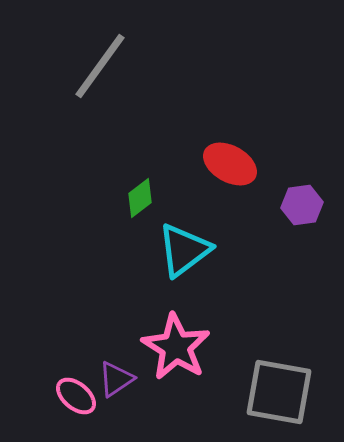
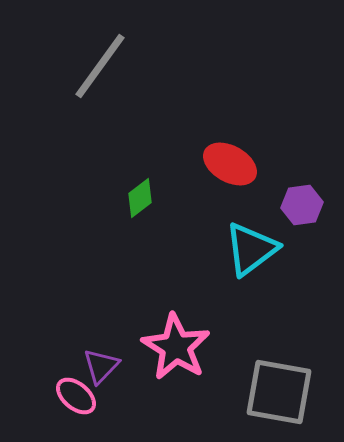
cyan triangle: moved 67 px right, 1 px up
purple triangle: moved 15 px left, 13 px up; rotated 12 degrees counterclockwise
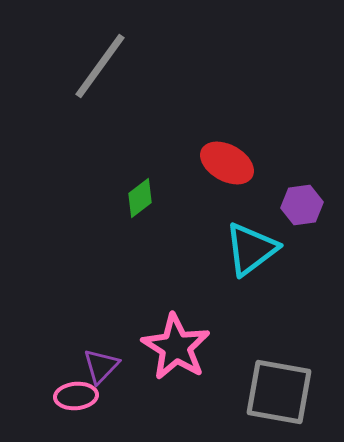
red ellipse: moved 3 px left, 1 px up
pink ellipse: rotated 45 degrees counterclockwise
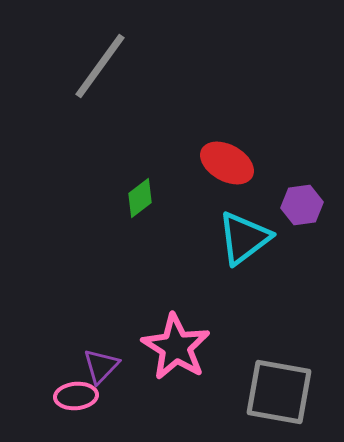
cyan triangle: moved 7 px left, 11 px up
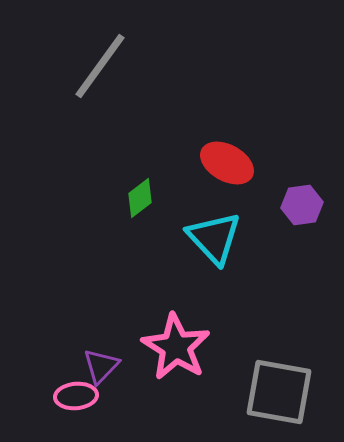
cyan triangle: moved 30 px left; rotated 36 degrees counterclockwise
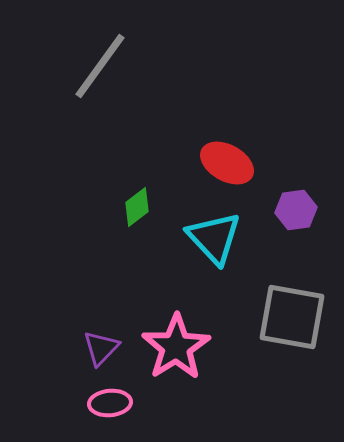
green diamond: moved 3 px left, 9 px down
purple hexagon: moved 6 px left, 5 px down
pink star: rotated 8 degrees clockwise
purple triangle: moved 18 px up
gray square: moved 13 px right, 75 px up
pink ellipse: moved 34 px right, 7 px down
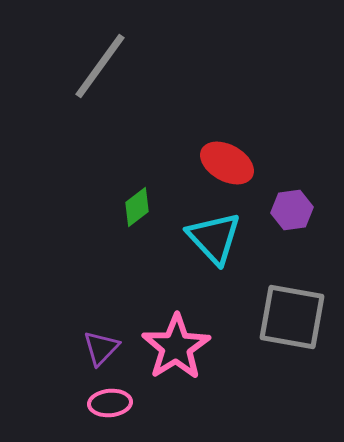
purple hexagon: moved 4 px left
